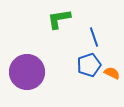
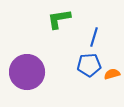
blue line: rotated 36 degrees clockwise
blue pentagon: rotated 15 degrees clockwise
orange semicircle: moved 1 px down; rotated 42 degrees counterclockwise
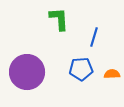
green L-shape: rotated 95 degrees clockwise
blue pentagon: moved 8 px left, 4 px down
orange semicircle: rotated 14 degrees clockwise
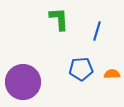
blue line: moved 3 px right, 6 px up
purple circle: moved 4 px left, 10 px down
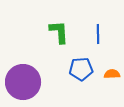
green L-shape: moved 13 px down
blue line: moved 1 px right, 3 px down; rotated 18 degrees counterclockwise
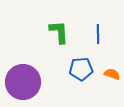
orange semicircle: rotated 21 degrees clockwise
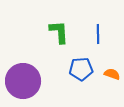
purple circle: moved 1 px up
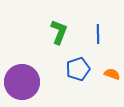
green L-shape: rotated 25 degrees clockwise
blue pentagon: moved 3 px left; rotated 15 degrees counterclockwise
purple circle: moved 1 px left, 1 px down
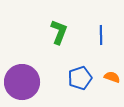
blue line: moved 3 px right, 1 px down
blue pentagon: moved 2 px right, 9 px down
orange semicircle: moved 3 px down
